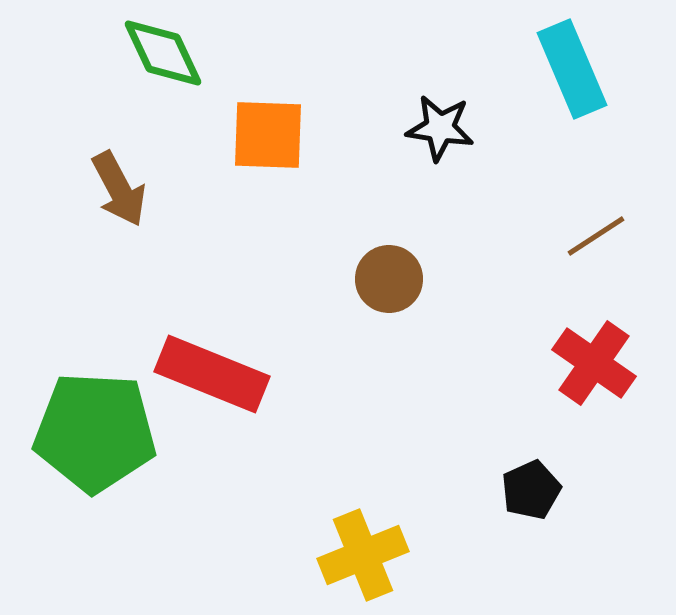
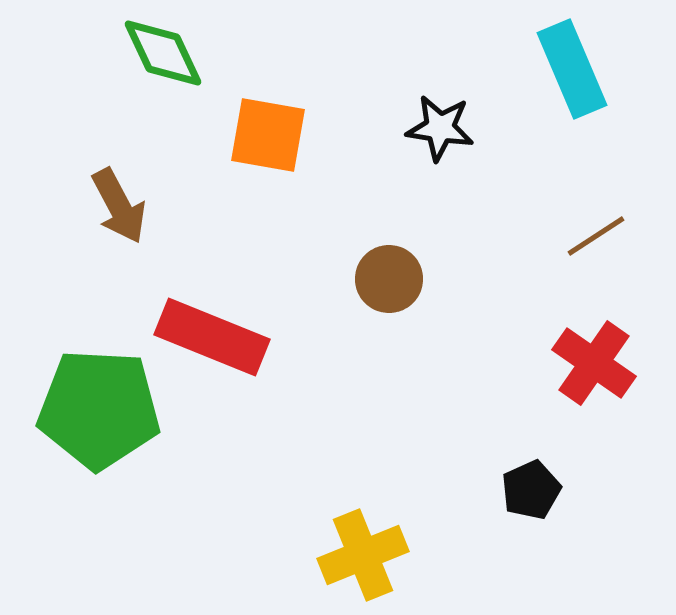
orange square: rotated 8 degrees clockwise
brown arrow: moved 17 px down
red rectangle: moved 37 px up
green pentagon: moved 4 px right, 23 px up
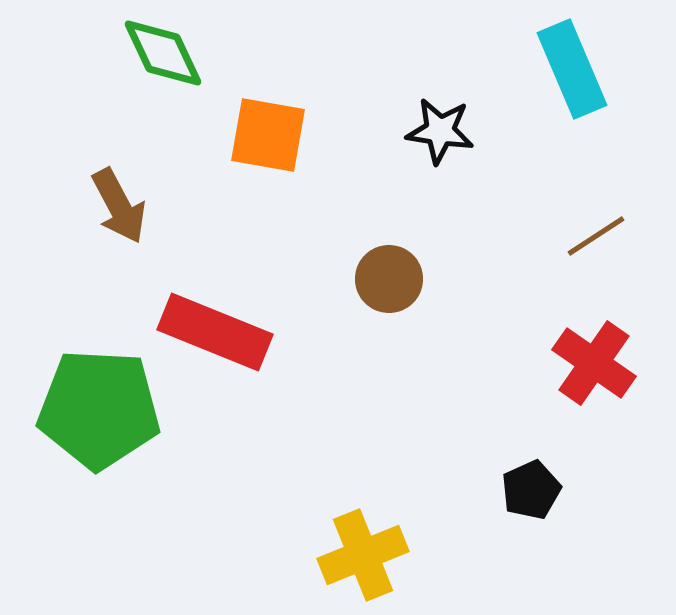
black star: moved 3 px down
red rectangle: moved 3 px right, 5 px up
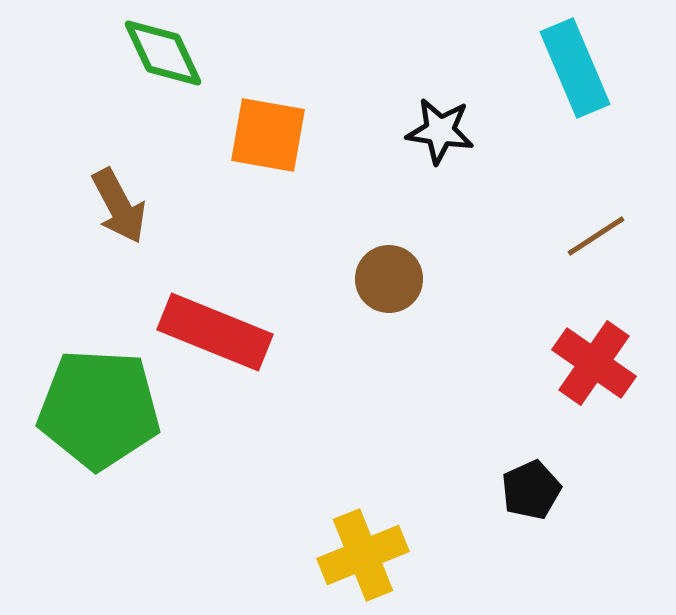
cyan rectangle: moved 3 px right, 1 px up
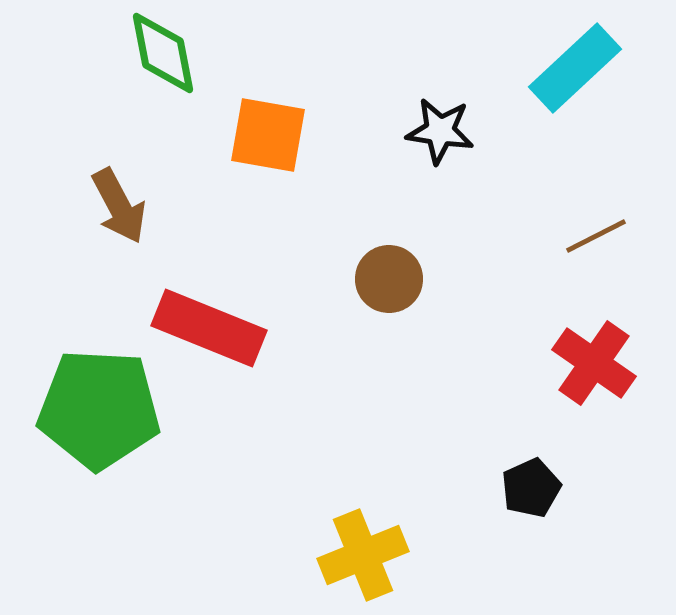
green diamond: rotated 14 degrees clockwise
cyan rectangle: rotated 70 degrees clockwise
brown line: rotated 6 degrees clockwise
red rectangle: moved 6 px left, 4 px up
black pentagon: moved 2 px up
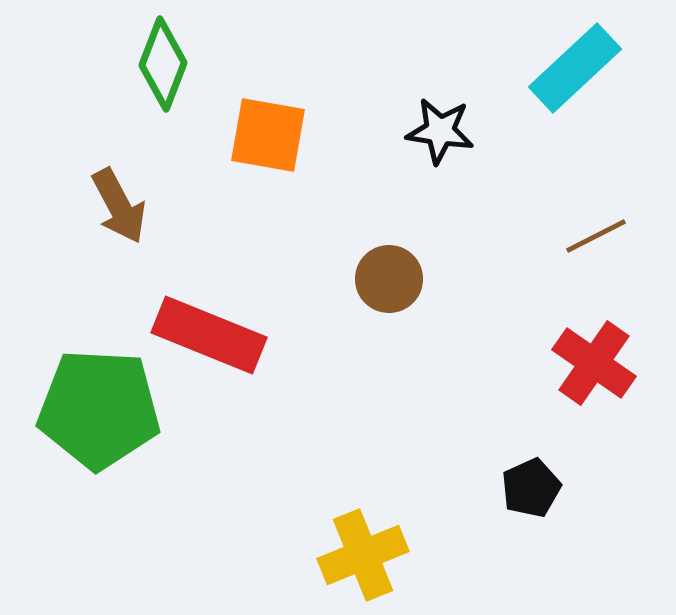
green diamond: moved 11 px down; rotated 32 degrees clockwise
red rectangle: moved 7 px down
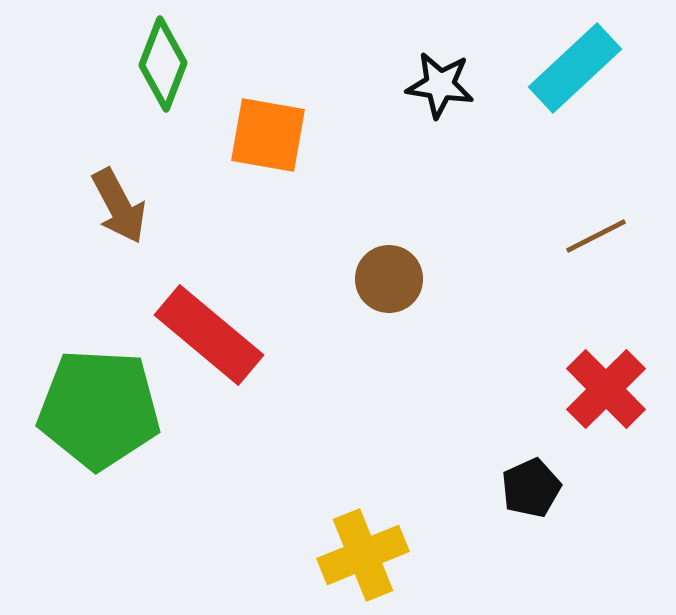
black star: moved 46 px up
red rectangle: rotated 18 degrees clockwise
red cross: moved 12 px right, 26 px down; rotated 10 degrees clockwise
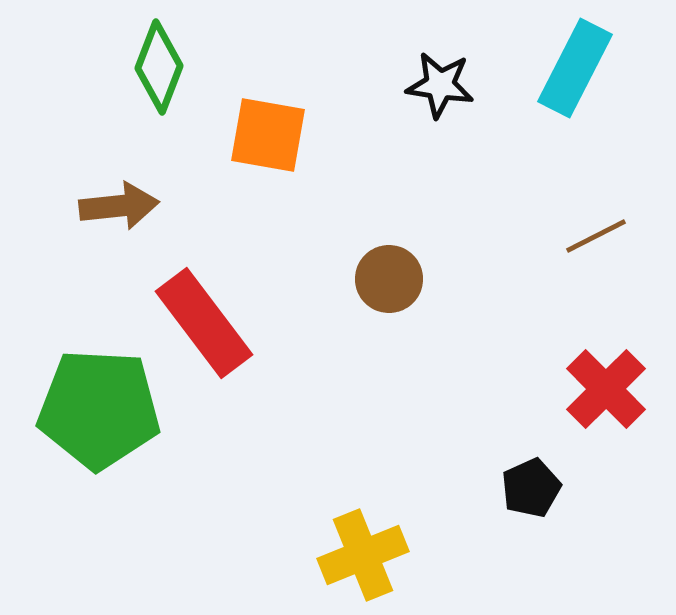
green diamond: moved 4 px left, 3 px down
cyan rectangle: rotated 20 degrees counterclockwise
brown arrow: rotated 68 degrees counterclockwise
red rectangle: moved 5 px left, 12 px up; rotated 13 degrees clockwise
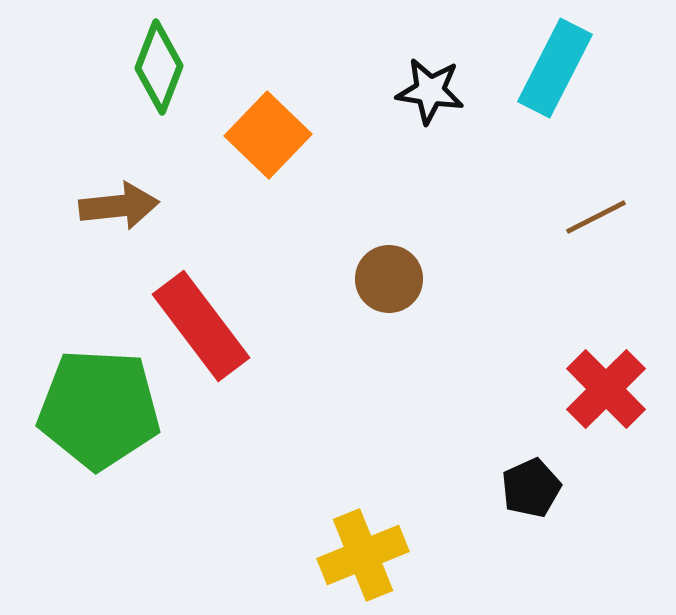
cyan rectangle: moved 20 px left
black star: moved 10 px left, 6 px down
orange square: rotated 34 degrees clockwise
brown line: moved 19 px up
red rectangle: moved 3 px left, 3 px down
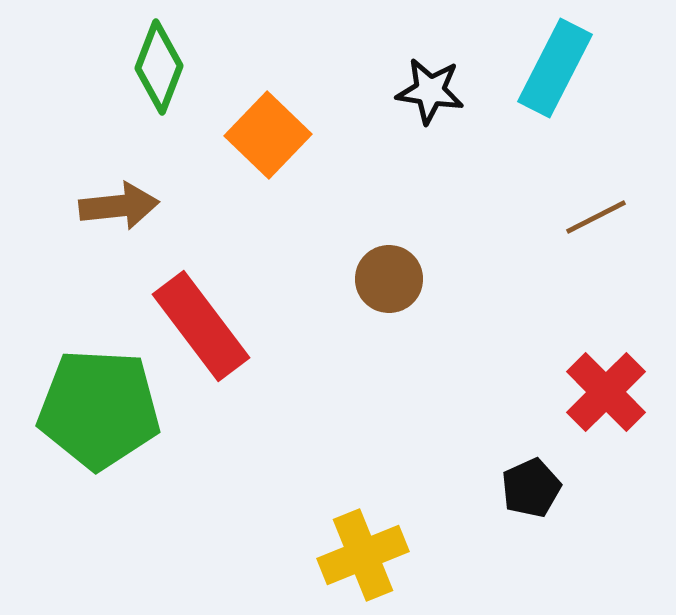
red cross: moved 3 px down
